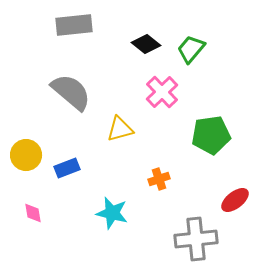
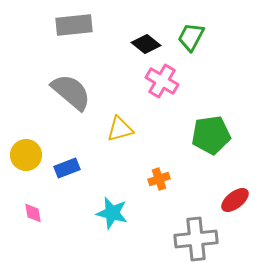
green trapezoid: moved 12 px up; rotated 12 degrees counterclockwise
pink cross: moved 11 px up; rotated 16 degrees counterclockwise
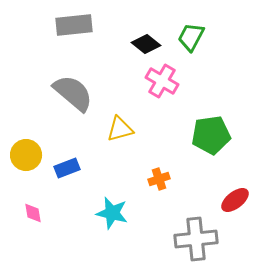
gray semicircle: moved 2 px right, 1 px down
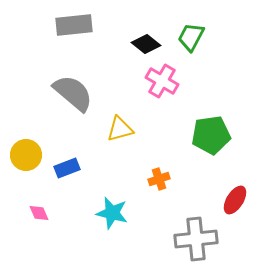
red ellipse: rotated 20 degrees counterclockwise
pink diamond: moved 6 px right; rotated 15 degrees counterclockwise
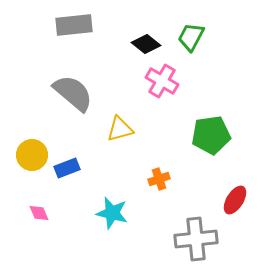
yellow circle: moved 6 px right
